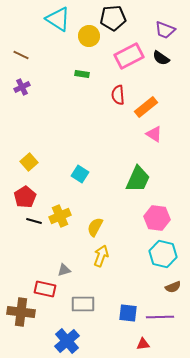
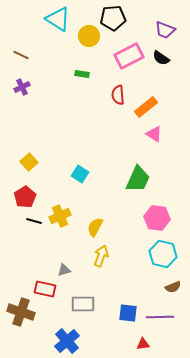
brown cross: rotated 12 degrees clockwise
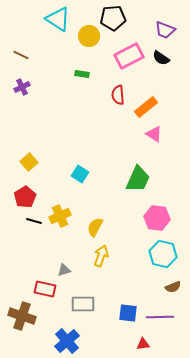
brown cross: moved 1 px right, 4 px down
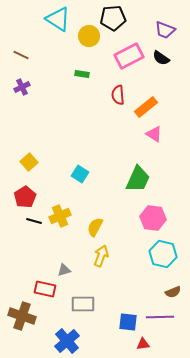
pink hexagon: moved 4 px left
brown semicircle: moved 5 px down
blue square: moved 9 px down
